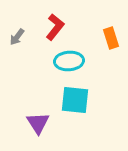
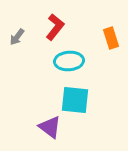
purple triangle: moved 12 px right, 4 px down; rotated 20 degrees counterclockwise
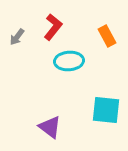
red L-shape: moved 2 px left
orange rectangle: moved 4 px left, 2 px up; rotated 10 degrees counterclockwise
cyan square: moved 31 px right, 10 px down
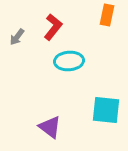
orange rectangle: moved 21 px up; rotated 40 degrees clockwise
